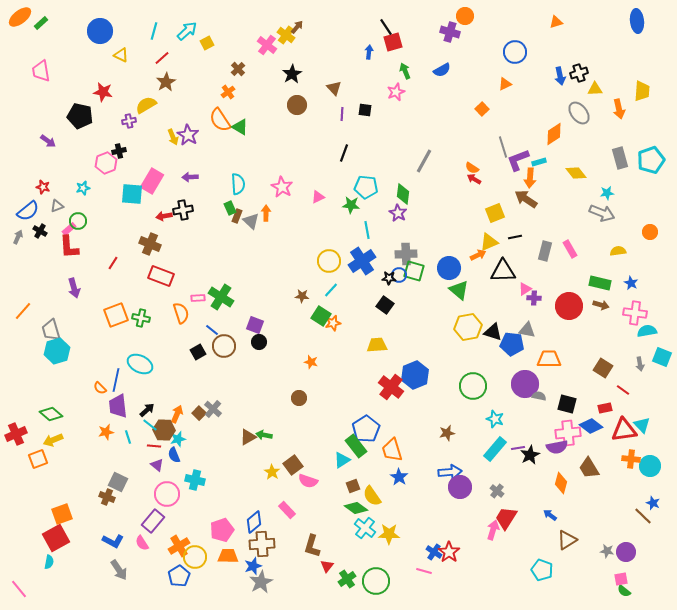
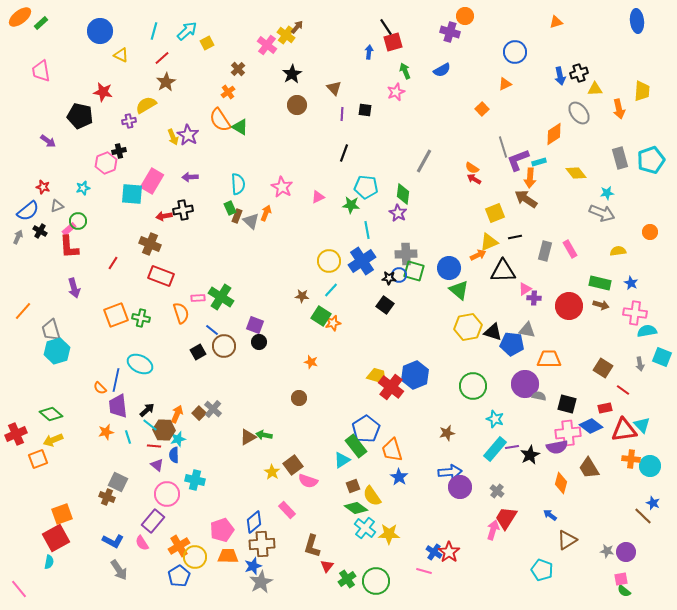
orange arrow at (266, 213): rotated 21 degrees clockwise
yellow trapezoid at (377, 345): moved 31 px down; rotated 20 degrees clockwise
purple line at (518, 448): moved 6 px left, 1 px up
blue semicircle at (174, 455): rotated 21 degrees clockwise
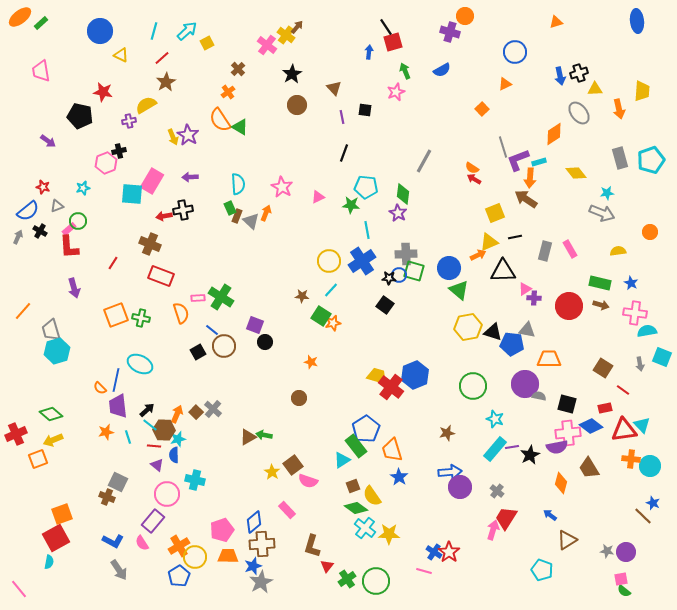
purple line at (342, 114): moved 3 px down; rotated 16 degrees counterclockwise
black circle at (259, 342): moved 6 px right
brown square at (199, 413): moved 3 px left, 1 px up
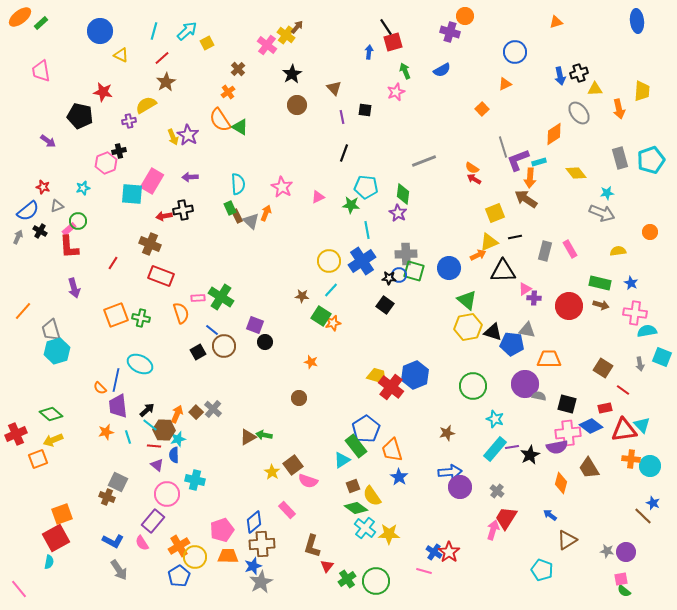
gray line at (424, 161): rotated 40 degrees clockwise
brown rectangle at (237, 216): rotated 48 degrees counterclockwise
green triangle at (459, 290): moved 8 px right, 10 px down
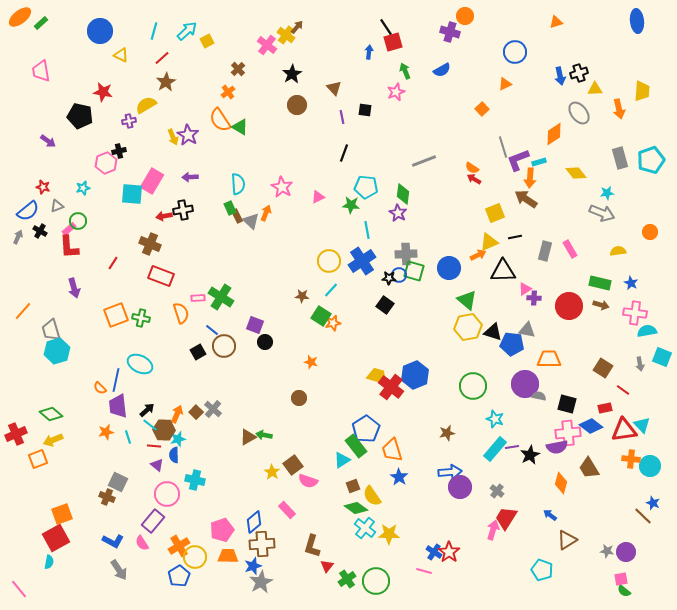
yellow square at (207, 43): moved 2 px up
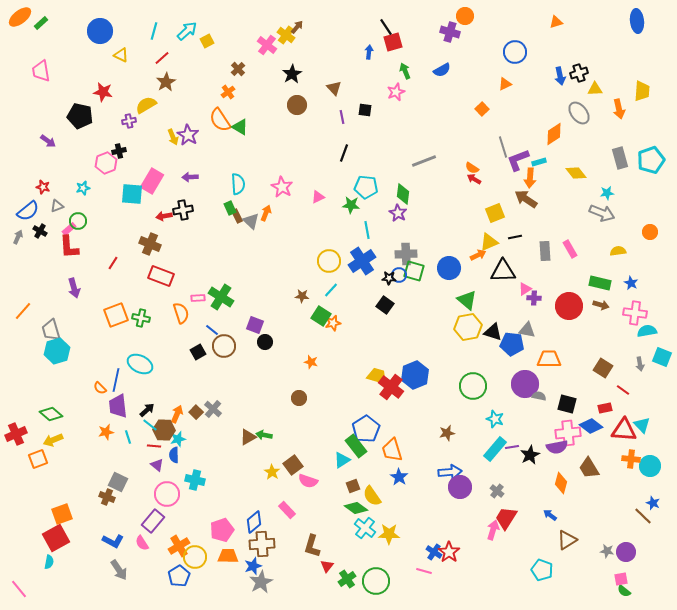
gray rectangle at (545, 251): rotated 18 degrees counterclockwise
red triangle at (624, 430): rotated 12 degrees clockwise
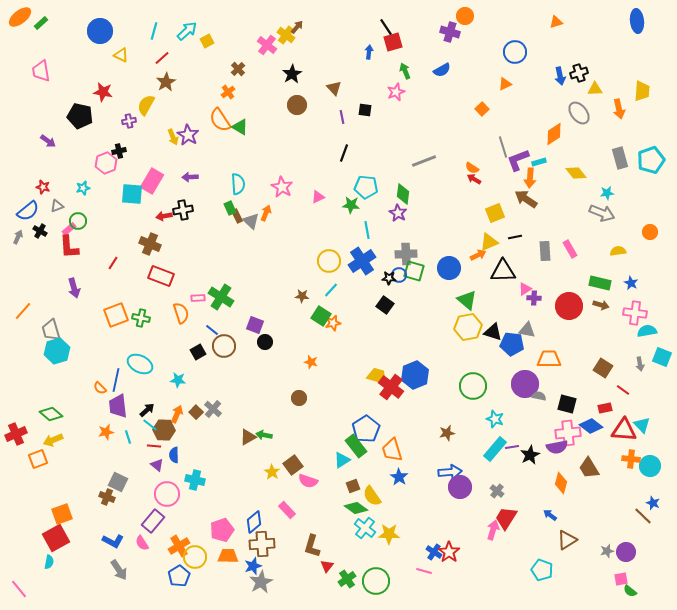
yellow semicircle at (146, 105): rotated 30 degrees counterclockwise
cyan star at (178, 439): moved 59 px up; rotated 21 degrees clockwise
gray star at (607, 551): rotated 24 degrees counterclockwise
green semicircle at (624, 591): moved 6 px right
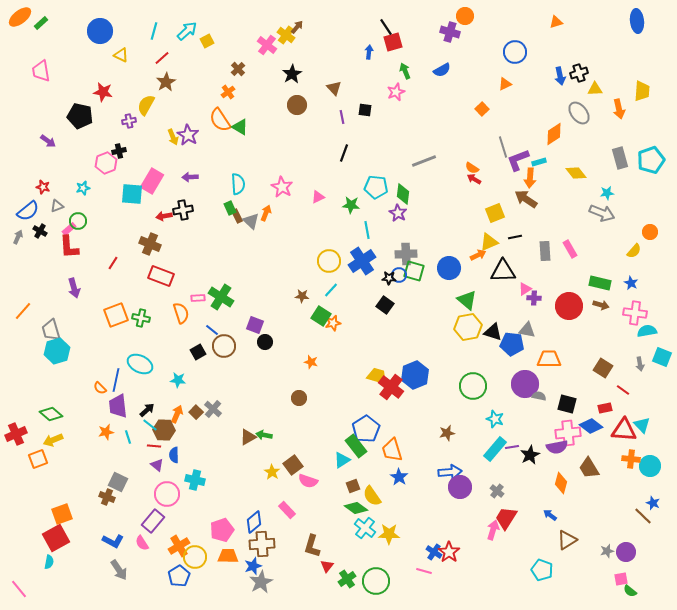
cyan pentagon at (366, 187): moved 10 px right
yellow semicircle at (618, 251): moved 16 px right; rotated 140 degrees clockwise
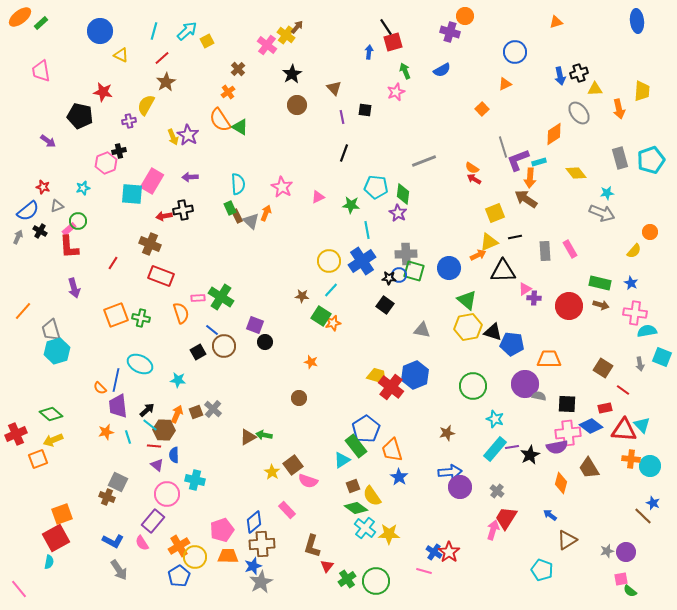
gray triangle at (527, 330): moved 105 px left
black square at (567, 404): rotated 12 degrees counterclockwise
brown square at (196, 412): rotated 24 degrees clockwise
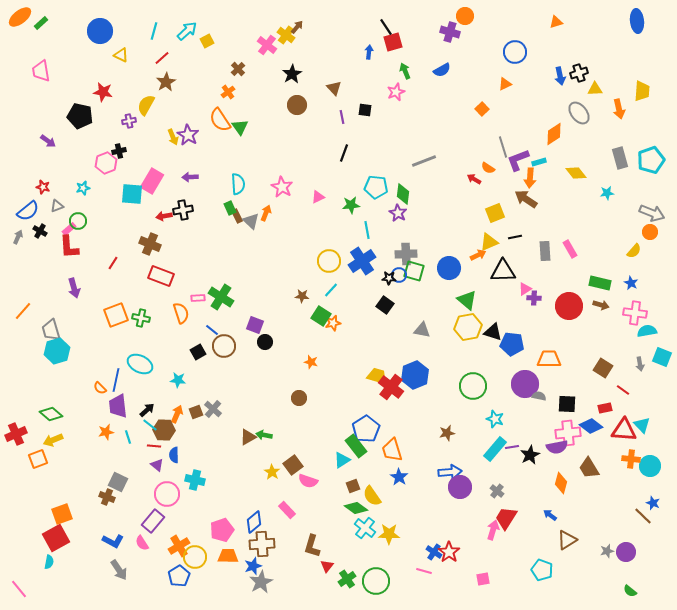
green triangle at (240, 127): rotated 24 degrees clockwise
orange semicircle at (472, 168): moved 16 px right
green star at (351, 205): rotated 12 degrees counterclockwise
gray arrow at (602, 213): moved 50 px right
pink square at (621, 579): moved 138 px left
